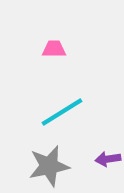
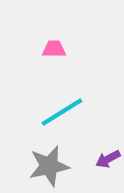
purple arrow: rotated 20 degrees counterclockwise
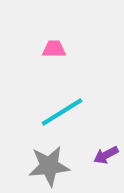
purple arrow: moved 2 px left, 4 px up
gray star: rotated 6 degrees clockwise
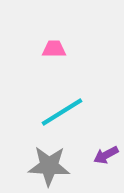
gray star: rotated 9 degrees clockwise
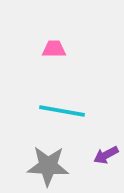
cyan line: moved 1 px up; rotated 42 degrees clockwise
gray star: moved 1 px left
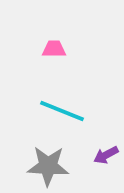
cyan line: rotated 12 degrees clockwise
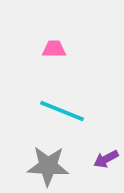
purple arrow: moved 4 px down
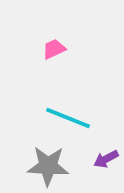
pink trapezoid: rotated 25 degrees counterclockwise
cyan line: moved 6 px right, 7 px down
